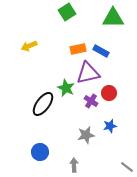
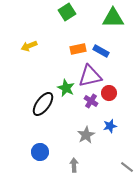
purple triangle: moved 2 px right, 3 px down
gray star: rotated 18 degrees counterclockwise
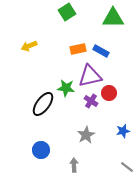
green star: rotated 18 degrees counterclockwise
blue star: moved 13 px right, 5 px down
blue circle: moved 1 px right, 2 px up
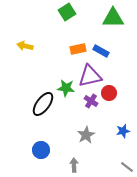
yellow arrow: moved 4 px left; rotated 35 degrees clockwise
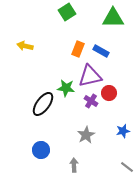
orange rectangle: rotated 56 degrees counterclockwise
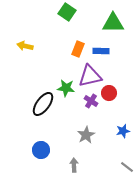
green square: rotated 24 degrees counterclockwise
green triangle: moved 5 px down
blue rectangle: rotated 28 degrees counterclockwise
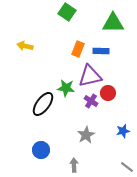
red circle: moved 1 px left
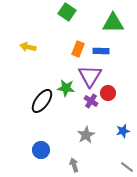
yellow arrow: moved 3 px right, 1 px down
purple triangle: rotated 45 degrees counterclockwise
black ellipse: moved 1 px left, 3 px up
gray arrow: rotated 16 degrees counterclockwise
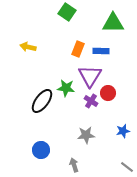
gray star: rotated 24 degrees clockwise
